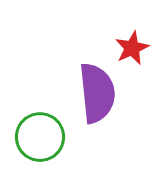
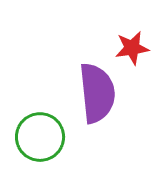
red star: rotated 16 degrees clockwise
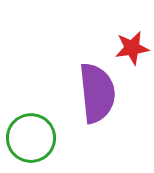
green circle: moved 9 px left, 1 px down
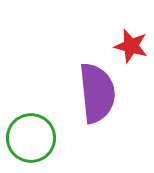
red star: moved 1 px left, 2 px up; rotated 24 degrees clockwise
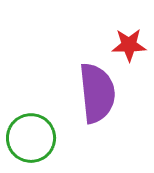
red star: moved 2 px left, 1 px up; rotated 16 degrees counterclockwise
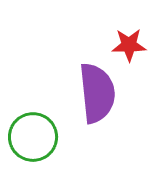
green circle: moved 2 px right, 1 px up
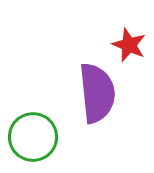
red star: rotated 24 degrees clockwise
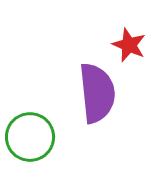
green circle: moved 3 px left
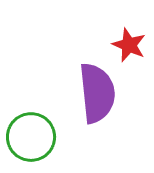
green circle: moved 1 px right
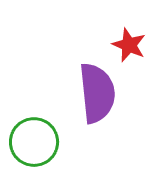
green circle: moved 3 px right, 5 px down
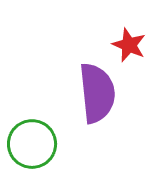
green circle: moved 2 px left, 2 px down
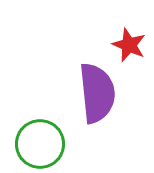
green circle: moved 8 px right
